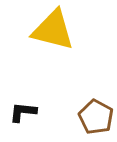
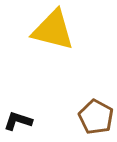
black L-shape: moved 5 px left, 9 px down; rotated 12 degrees clockwise
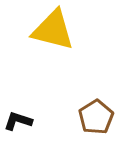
brown pentagon: rotated 12 degrees clockwise
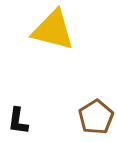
black L-shape: rotated 100 degrees counterclockwise
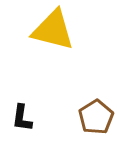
black L-shape: moved 4 px right, 3 px up
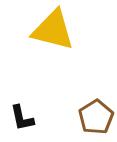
black L-shape: rotated 20 degrees counterclockwise
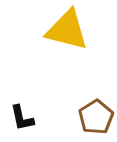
yellow triangle: moved 14 px right
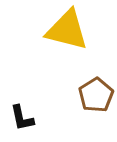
brown pentagon: moved 22 px up
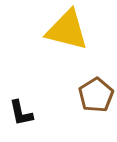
black L-shape: moved 1 px left, 5 px up
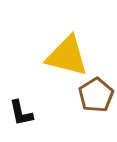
yellow triangle: moved 26 px down
